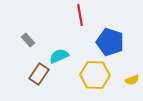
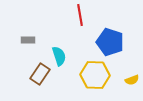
gray rectangle: rotated 48 degrees counterclockwise
cyan semicircle: rotated 96 degrees clockwise
brown rectangle: moved 1 px right
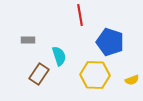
brown rectangle: moved 1 px left
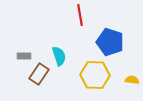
gray rectangle: moved 4 px left, 16 px down
yellow semicircle: rotated 152 degrees counterclockwise
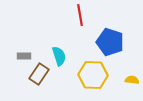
yellow hexagon: moved 2 px left
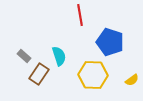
gray rectangle: rotated 40 degrees clockwise
yellow semicircle: rotated 136 degrees clockwise
